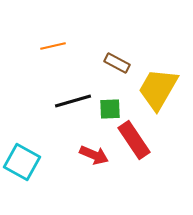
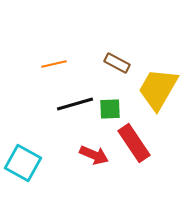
orange line: moved 1 px right, 18 px down
black line: moved 2 px right, 3 px down
red rectangle: moved 3 px down
cyan square: moved 1 px right, 1 px down
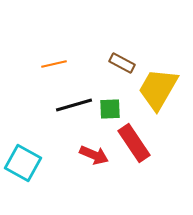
brown rectangle: moved 5 px right
black line: moved 1 px left, 1 px down
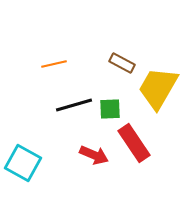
yellow trapezoid: moved 1 px up
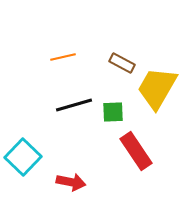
orange line: moved 9 px right, 7 px up
yellow trapezoid: moved 1 px left
green square: moved 3 px right, 3 px down
red rectangle: moved 2 px right, 8 px down
red arrow: moved 23 px left, 27 px down; rotated 12 degrees counterclockwise
cyan square: moved 6 px up; rotated 15 degrees clockwise
